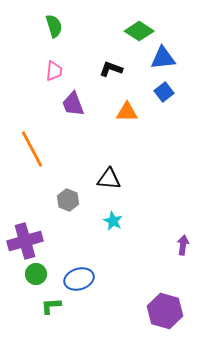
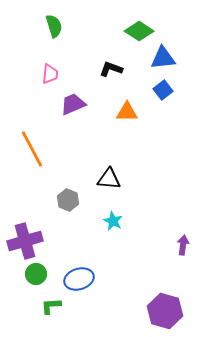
pink trapezoid: moved 4 px left, 3 px down
blue square: moved 1 px left, 2 px up
purple trapezoid: rotated 88 degrees clockwise
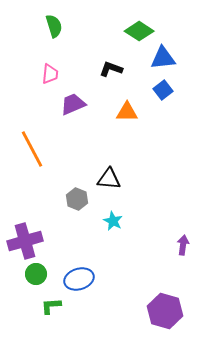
gray hexagon: moved 9 px right, 1 px up
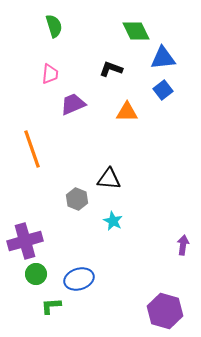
green diamond: moved 3 px left; rotated 32 degrees clockwise
orange line: rotated 9 degrees clockwise
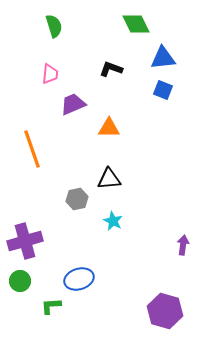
green diamond: moved 7 px up
blue square: rotated 30 degrees counterclockwise
orange triangle: moved 18 px left, 16 px down
black triangle: rotated 10 degrees counterclockwise
gray hexagon: rotated 25 degrees clockwise
green circle: moved 16 px left, 7 px down
